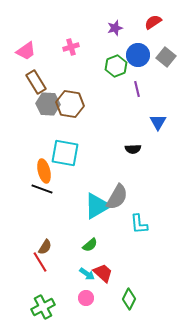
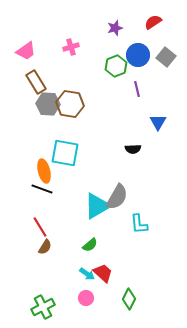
red line: moved 35 px up
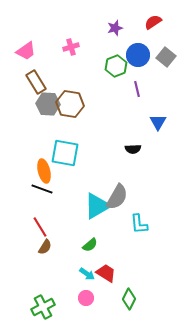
red trapezoid: moved 3 px right; rotated 10 degrees counterclockwise
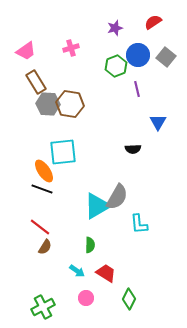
pink cross: moved 1 px down
cyan square: moved 2 px left, 1 px up; rotated 16 degrees counterclockwise
orange ellipse: rotated 20 degrees counterclockwise
red line: rotated 20 degrees counterclockwise
green semicircle: rotated 49 degrees counterclockwise
cyan arrow: moved 10 px left, 3 px up
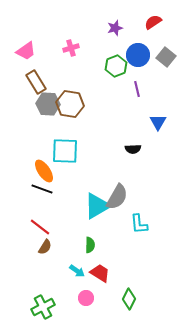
cyan square: moved 2 px right, 1 px up; rotated 8 degrees clockwise
red trapezoid: moved 6 px left
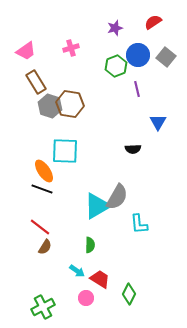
gray hexagon: moved 2 px right, 2 px down; rotated 15 degrees clockwise
red trapezoid: moved 6 px down
green diamond: moved 5 px up
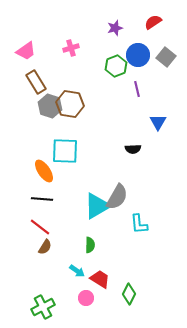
black line: moved 10 px down; rotated 15 degrees counterclockwise
